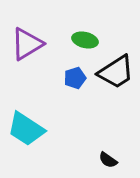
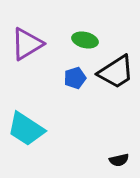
black semicircle: moved 11 px right; rotated 48 degrees counterclockwise
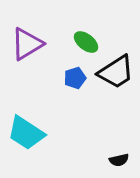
green ellipse: moved 1 px right, 2 px down; rotated 25 degrees clockwise
cyan trapezoid: moved 4 px down
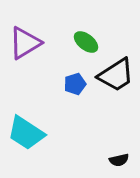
purple triangle: moved 2 px left, 1 px up
black trapezoid: moved 3 px down
blue pentagon: moved 6 px down
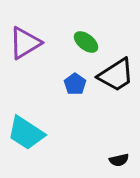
blue pentagon: rotated 20 degrees counterclockwise
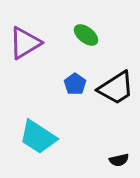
green ellipse: moved 7 px up
black trapezoid: moved 13 px down
cyan trapezoid: moved 12 px right, 4 px down
